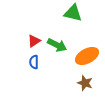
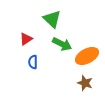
green triangle: moved 21 px left, 6 px down; rotated 30 degrees clockwise
red triangle: moved 8 px left, 2 px up
green arrow: moved 5 px right, 1 px up
blue semicircle: moved 1 px left
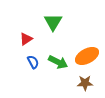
green triangle: moved 1 px right, 3 px down; rotated 18 degrees clockwise
green arrow: moved 4 px left, 18 px down
blue semicircle: rotated 152 degrees clockwise
brown star: rotated 21 degrees counterclockwise
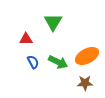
red triangle: rotated 32 degrees clockwise
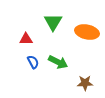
orange ellipse: moved 24 px up; rotated 40 degrees clockwise
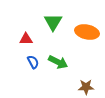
brown star: moved 1 px right, 4 px down
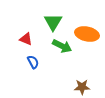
orange ellipse: moved 2 px down
red triangle: rotated 24 degrees clockwise
green arrow: moved 4 px right, 16 px up
brown star: moved 4 px left
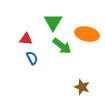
red triangle: rotated 16 degrees counterclockwise
green arrow: rotated 12 degrees clockwise
blue semicircle: moved 1 px left, 4 px up
brown star: rotated 21 degrees clockwise
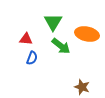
green arrow: moved 1 px left
blue semicircle: rotated 48 degrees clockwise
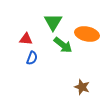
green arrow: moved 2 px right, 1 px up
